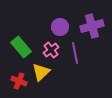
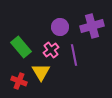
purple line: moved 1 px left, 2 px down
yellow triangle: rotated 18 degrees counterclockwise
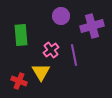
purple circle: moved 1 px right, 11 px up
green rectangle: moved 12 px up; rotated 35 degrees clockwise
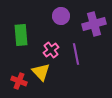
purple cross: moved 2 px right, 2 px up
purple line: moved 2 px right, 1 px up
yellow triangle: rotated 12 degrees counterclockwise
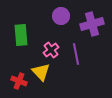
purple cross: moved 2 px left
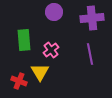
purple circle: moved 7 px left, 4 px up
purple cross: moved 6 px up; rotated 10 degrees clockwise
green rectangle: moved 3 px right, 5 px down
purple line: moved 14 px right
yellow triangle: moved 1 px left; rotated 12 degrees clockwise
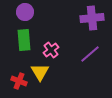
purple circle: moved 29 px left
purple line: rotated 60 degrees clockwise
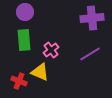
purple line: rotated 10 degrees clockwise
yellow triangle: rotated 36 degrees counterclockwise
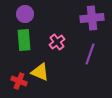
purple circle: moved 2 px down
pink cross: moved 6 px right, 8 px up
purple line: rotated 40 degrees counterclockwise
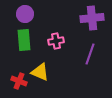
pink cross: moved 1 px left, 1 px up; rotated 28 degrees clockwise
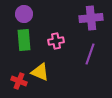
purple circle: moved 1 px left
purple cross: moved 1 px left
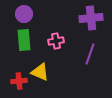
red cross: rotated 28 degrees counterclockwise
